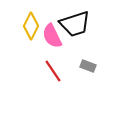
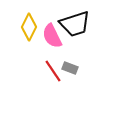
yellow diamond: moved 2 px left, 1 px down
gray rectangle: moved 18 px left, 2 px down
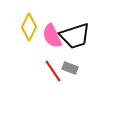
black trapezoid: moved 12 px down
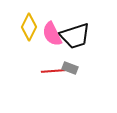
pink semicircle: moved 2 px up
red line: rotated 60 degrees counterclockwise
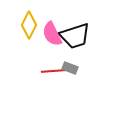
yellow diamond: moved 2 px up
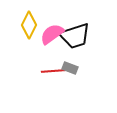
pink semicircle: rotated 80 degrees clockwise
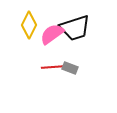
black trapezoid: moved 8 px up
red line: moved 4 px up
